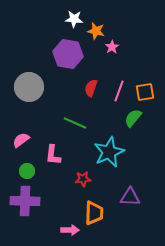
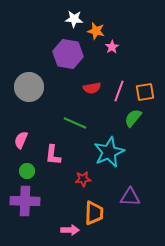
red semicircle: moved 1 px right; rotated 120 degrees counterclockwise
pink semicircle: rotated 30 degrees counterclockwise
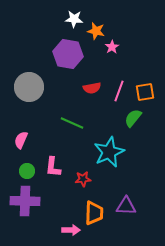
green line: moved 3 px left
pink L-shape: moved 12 px down
purple triangle: moved 4 px left, 9 px down
pink arrow: moved 1 px right
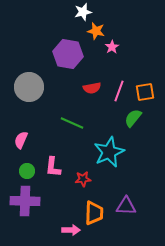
white star: moved 9 px right, 7 px up; rotated 18 degrees counterclockwise
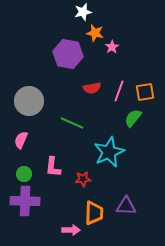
orange star: moved 1 px left, 2 px down
gray circle: moved 14 px down
green circle: moved 3 px left, 3 px down
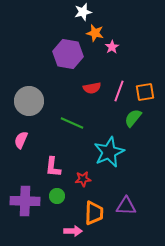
green circle: moved 33 px right, 22 px down
pink arrow: moved 2 px right, 1 px down
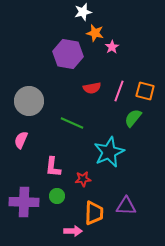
orange square: moved 1 px up; rotated 24 degrees clockwise
purple cross: moved 1 px left, 1 px down
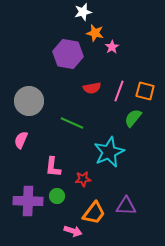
purple cross: moved 4 px right, 1 px up
orange trapezoid: rotated 35 degrees clockwise
pink arrow: rotated 18 degrees clockwise
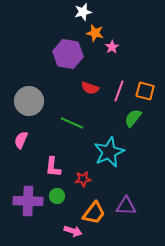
red semicircle: moved 2 px left; rotated 30 degrees clockwise
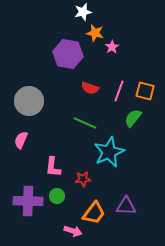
green line: moved 13 px right
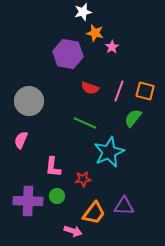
purple triangle: moved 2 px left
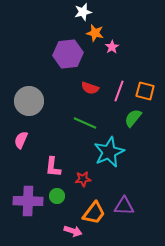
purple hexagon: rotated 16 degrees counterclockwise
